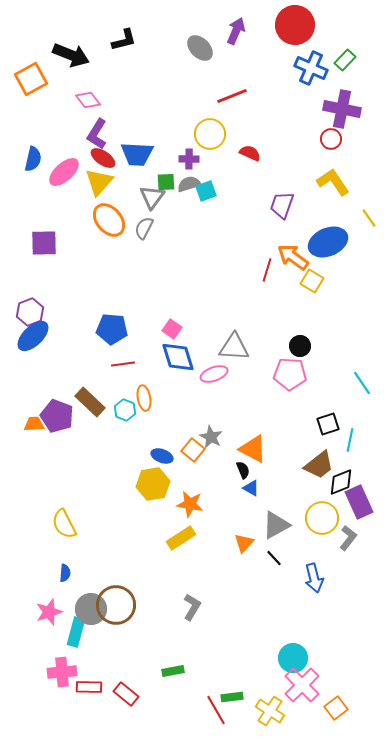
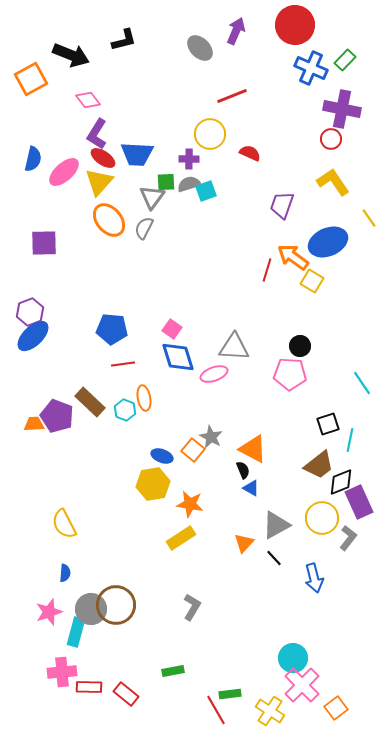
green rectangle at (232, 697): moved 2 px left, 3 px up
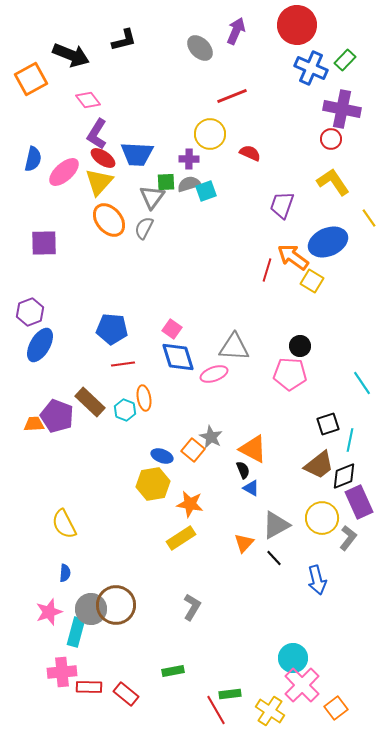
red circle at (295, 25): moved 2 px right
blue ellipse at (33, 336): moved 7 px right, 9 px down; rotated 16 degrees counterclockwise
black diamond at (341, 482): moved 3 px right, 6 px up
blue arrow at (314, 578): moved 3 px right, 2 px down
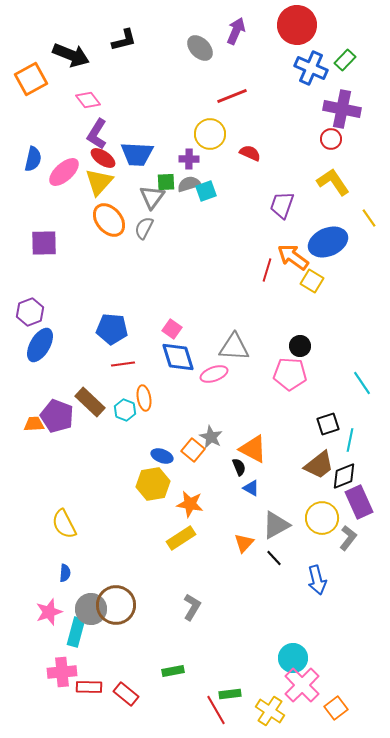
black semicircle at (243, 470): moved 4 px left, 3 px up
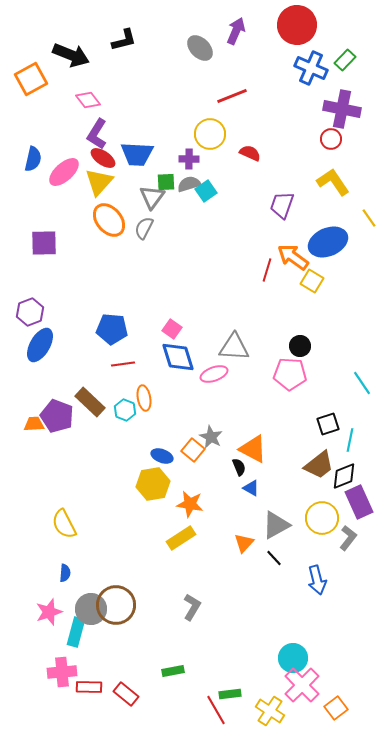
cyan square at (206, 191): rotated 15 degrees counterclockwise
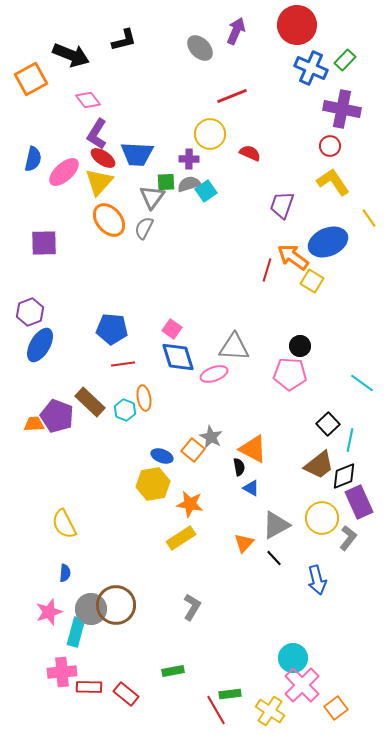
red circle at (331, 139): moved 1 px left, 7 px down
cyan line at (362, 383): rotated 20 degrees counterclockwise
black square at (328, 424): rotated 25 degrees counterclockwise
black semicircle at (239, 467): rotated 12 degrees clockwise
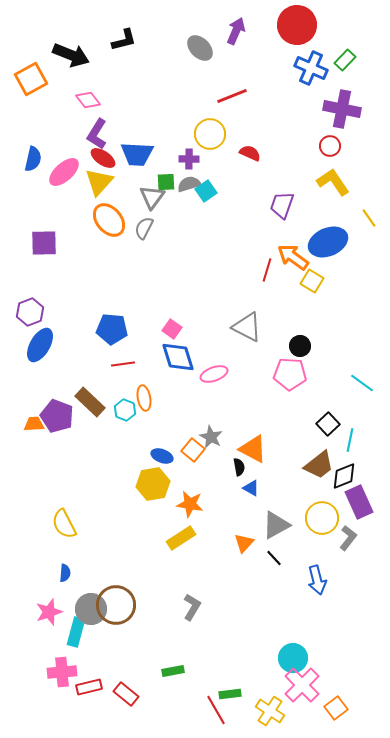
gray triangle at (234, 347): moved 13 px right, 20 px up; rotated 24 degrees clockwise
red rectangle at (89, 687): rotated 15 degrees counterclockwise
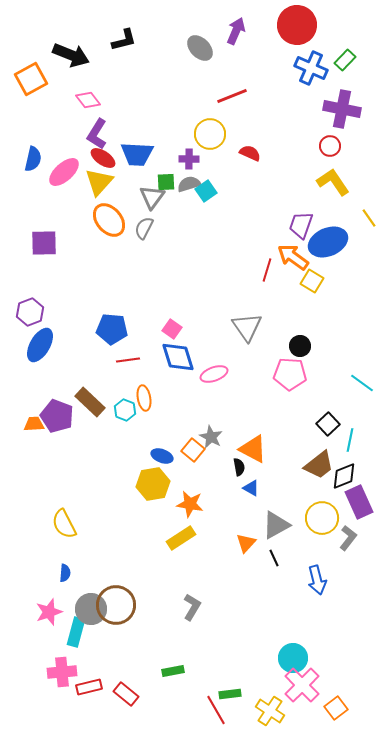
purple trapezoid at (282, 205): moved 19 px right, 20 px down
gray triangle at (247, 327): rotated 28 degrees clockwise
red line at (123, 364): moved 5 px right, 4 px up
orange triangle at (244, 543): moved 2 px right
black line at (274, 558): rotated 18 degrees clockwise
